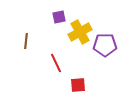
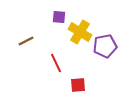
purple square: rotated 16 degrees clockwise
yellow cross: rotated 30 degrees counterclockwise
brown line: rotated 56 degrees clockwise
purple pentagon: moved 1 px down; rotated 10 degrees counterclockwise
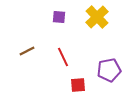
yellow cross: moved 17 px right, 15 px up; rotated 15 degrees clockwise
brown line: moved 1 px right, 10 px down
purple pentagon: moved 4 px right, 24 px down
red line: moved 7 px right, 6 px up
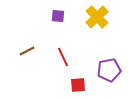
purple square: moved 1 px left, 1 px up
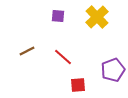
red line: rotated 24 degrees counterclockwise
purple pentagon: moved 4 px right; rotated 10 degrees counterclockwise
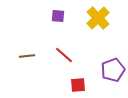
yellow cross: moved 1 px right, 1 px down
brown line: moved 5 px down; rotated 21 degrees clockwise
red line: moved 1 px right, 2 px up
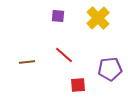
brown line: moved 6 px down
purple pentagon: moved 3 px left, 1 px up; rotated 15 degrees clockwise
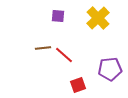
brown line: moved 16 px right, 14 px up
red square: rotated 14 degrees counterclockwise
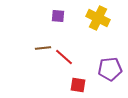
yellow cross: rotated 20 degrees counterclockwise
red line: moved 2 px down
red square: rotated 28 degrees clockwise
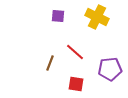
yellow cross: moved 1 px left, 1 px up
brown line: moved 7 px right, 15 px down; rotated 63 degrees counterclockwise
red line: moved 11 px right, 5 px up
red square: moved 2 px left, 1 px up
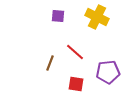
purple pentagon: moved 2 px left, 3 px down
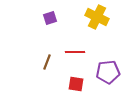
purple square: moved 8 px left, 2 px down; rotated 24 degrees counterclockwise
red line: rotated 42 degrees counterclockwise
brown line: moved 3 px left, 1 px up
